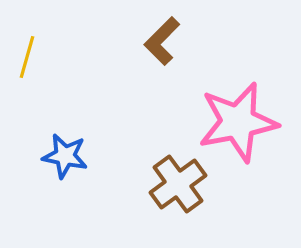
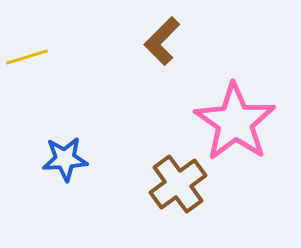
yellow line: rotated 57 degrees clockwise
pink star: moved 3 px left; rotated 26 degrees counterclockwise
blue star: moved 3 px down; rotated 15 degrees counterclockwise
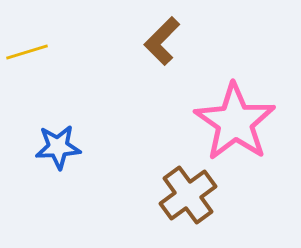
yellow line: moved 5 px up
blue star: moved 7 px left, 12 px up
brown cross: moved 10 px right, 11 px down
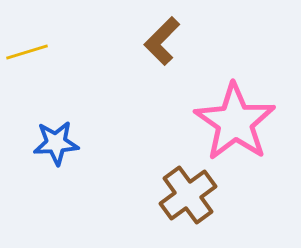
blue star: moved 2 px left, 4 px up
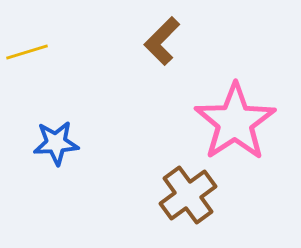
pink star: rotated 4 degrees clockwise
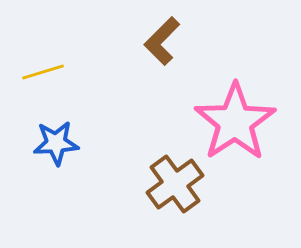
yellow line: moved 16 px right, 20 px down
brown cross: moved 13 px left, 11 px up
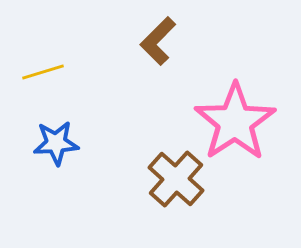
brown L-shape: moved 4 px left
brown cross: moved 1 px right, 5 px up; rotated 12 degrees counterclockwise
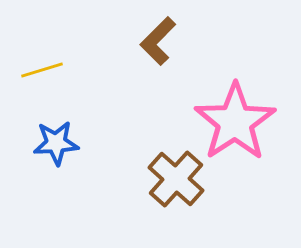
yellow line: moved 1 px left, 2 px up
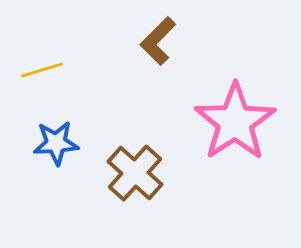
brown cross: moved 41 px left, 6 px up
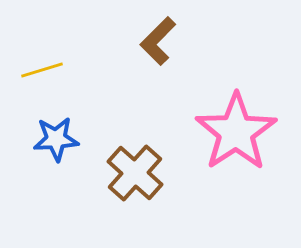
pink star: moved 1 px right, 10 px down
blue star: moved 4 px up
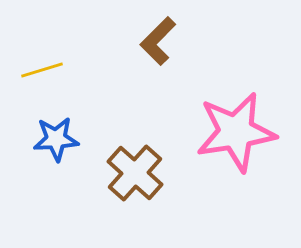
pink star: rotated 24 degrees clockwise
